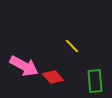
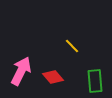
pink arrow: moved 3 px left, 5 px down; rotated 92 degrees counterclockwise
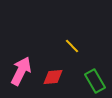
red diamond: rotated 55 degrees counterclockwise
green rectangle: rotated 25 degrees counterclockwise
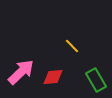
pink arrow: moved 1 px down; rotated 20 degrees clockwise
green rectangle: moved 1 px right, 1 px up
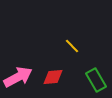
pink arrow: moved 3 px left, 5 px down; rotated 16 degrees clockwise
